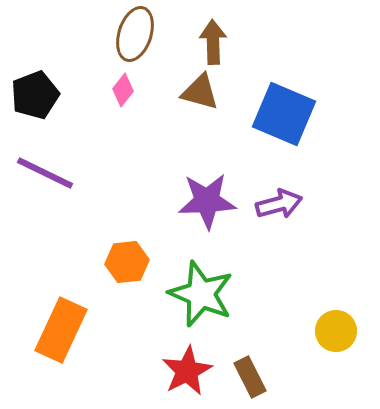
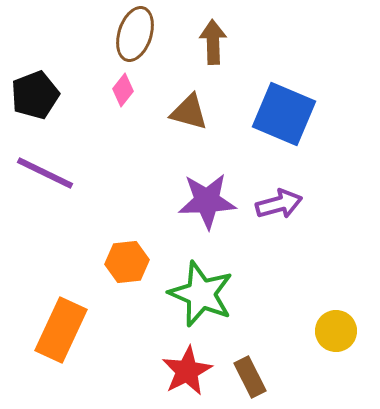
brown triangle: moved 11 px left, 20 px down
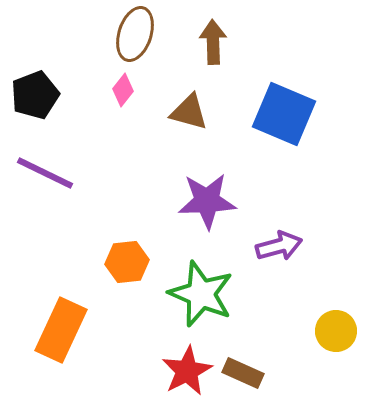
purple arrow: moved 42 px down
brown rectangle: moved 7 px left, 4 px up; rotated 39 degrees counterclockwise
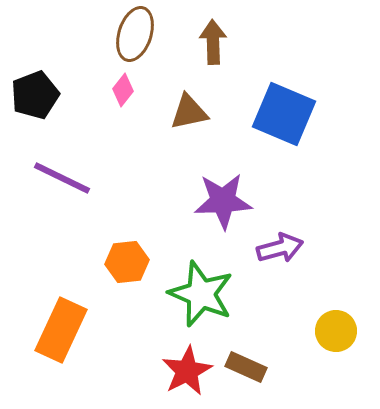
brown triangle: rotated 27 degrees counterclockwise
purple line: moved 17 px right, 5 px down
purple star: moved 16 px right
purple arrow: moved 1 px right, 2 px down
brown rectangle: moved 3 px right, 6 px up
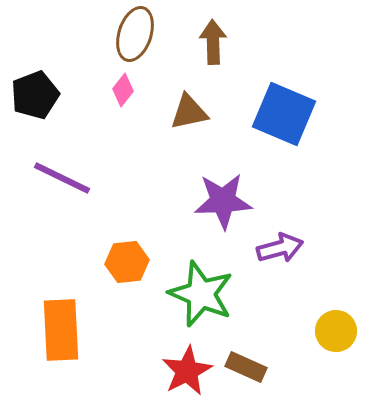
orange rectangle: rotated 28 degrees counterclockwise
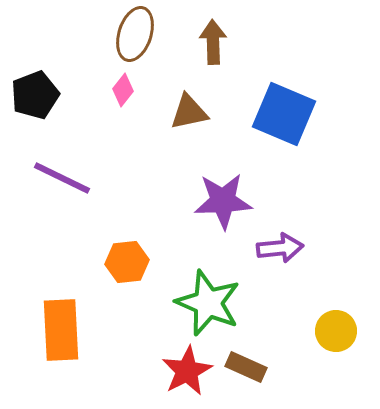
purple arrow: rotated 9 degrees clockwise
green star: moved 7 px right, 9 px down
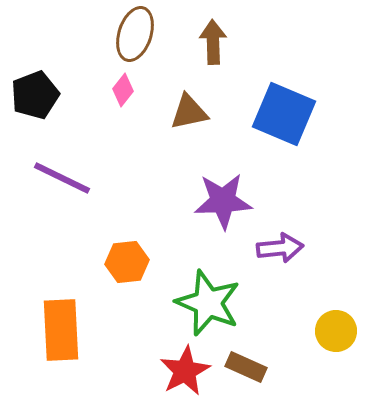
red star: moved 2 px left
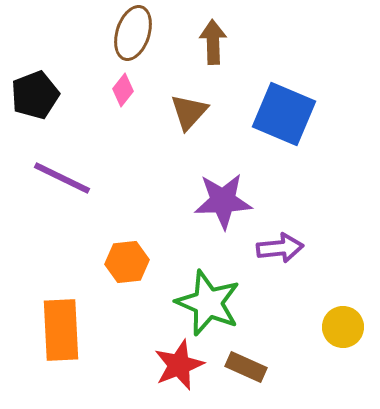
brown ellipse: moved 2 px left, 1 px up
brown triangle: rotated 36 degrees counterclockwise
yellow circle: moved 7 px right, 4 px up
red star: moved 6 px left, 6 px up; rotated 6 degrees clockwise
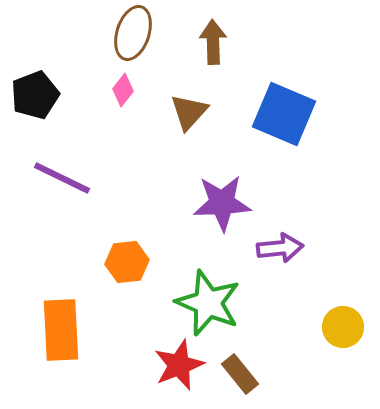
purple star: moved 1 px left, 2 px down
brown rectangle: moved 6 px left, 7 px down; rotated 27 degrees clockwise
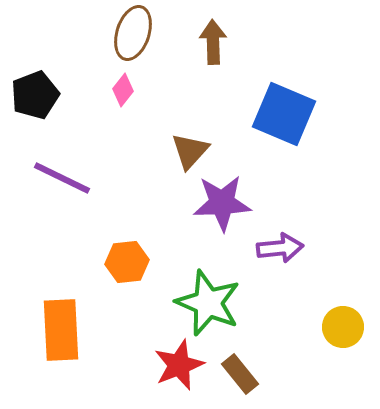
brown triangle: moved 1 px right, 39 px down
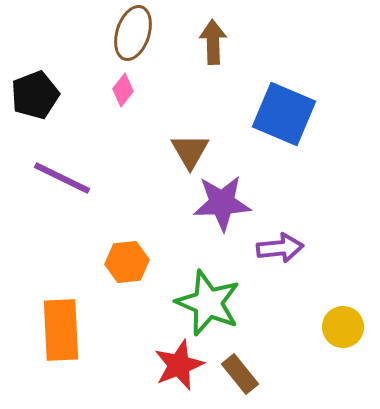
brown triangle: rotated 12 degrees counterclockwise
